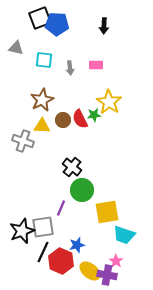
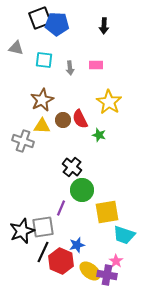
green star: moved 5 px right, 20 px down; rotated 24 degrees clockwise
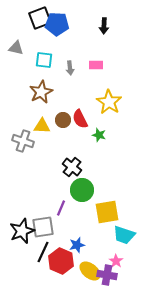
brown star: moved 1 px left, 8 px up
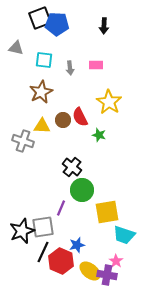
red semicircle: moved 2 px up
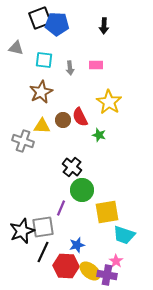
red hexagon: moved 5 px right, 5 px down; rotated 20 degrees counterclockwise
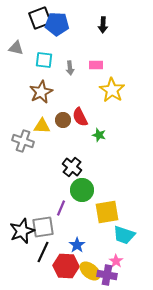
black arrow: moved 1 px left, 1 px up
yellow star: moved 3 px right, 12 px up
blue star: rotated 21 degrees counterclockwise
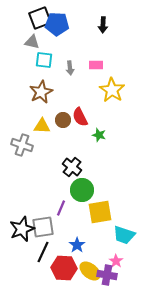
gray triangle: moved 16 px right, 6 px up
gray cross: moved 1 px left, 4 px down
yellow square: moved 7 px left
black star: moved 2 px up
red hexagon: moved 2 px left, 2 px down
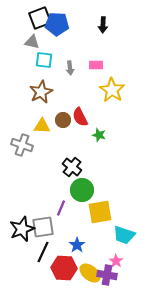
yellow ellipse: moved 2 px down
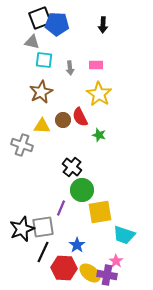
yellow star: moved 13 px left, 4 px down
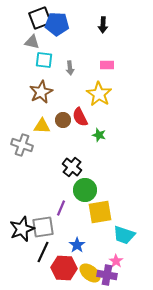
pink rectangle: moved 11 px right
green circle: moved 3 px right
